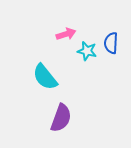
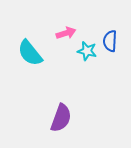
pink arrow: moved 1 px up
blue semicircle: moved 1 px left, 2 px up
cyan semicircle: moved 15 px left, 24 px up
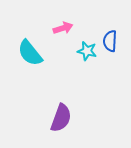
pink arrow: moved 3 px left, 5 px up
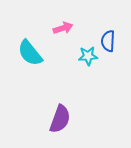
blue semicircle: moved 2 px left
cyan star: moved 1 px right, 5 px down; rotated 18 degrees counterclockwise
purple semicircle: moved 1 px left, 1 px down
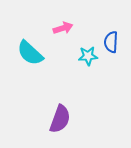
blue semicircle: moved 3 px right, 1 px down
cyan semicircle: rotated 8 degrees counterclockwise
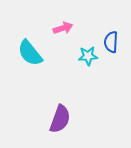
cyan semicircle: rotated 8 degrees clockwise
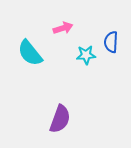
cyan star: moved 2 px left, 1 px up
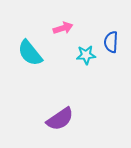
purple semicircle: rotated 36 degrees clockwise
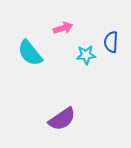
purple semicircle: moved 2 px right
